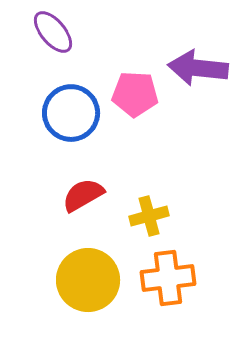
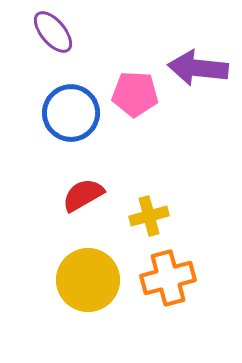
orange cross: rotated 8 degrees counterclockwise
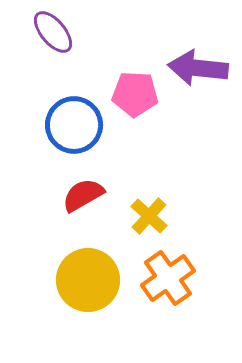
blue circle: moved 3 px right, 12 px down
yellow cross: rotated 33 degrees counterclockwise
orange cross: rotated 20 degrees counterclockwise
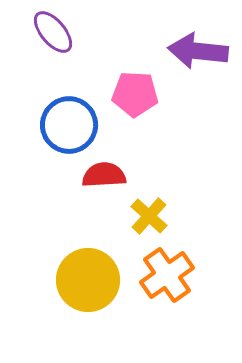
purple arrow: moved 17 px up
blue circle: moved 5 px left
red semicircle: moved 21 px right, 20 px up; rotated 27 degrees clockwise
orange cross: moved 1 px left, 3 px up
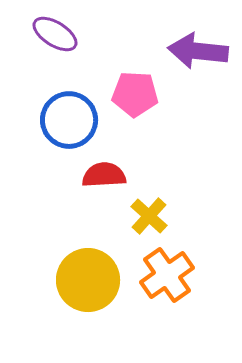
purple ellipse: moved 2 px right, 2 px down; rotated 18 degrees counterclockwise
blue circle: moved 5 px up
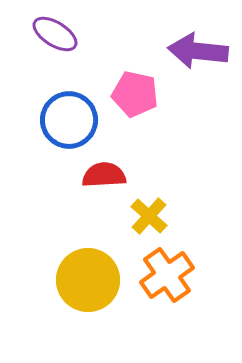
pink pentagon: rotated 9 degrees clockwise
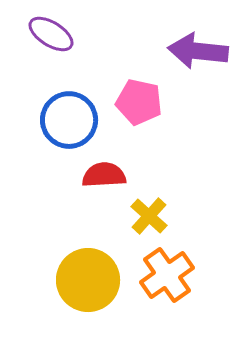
purple ellipse: moved 4 px left
pink pentagon: moved 4 px right, 8 px down
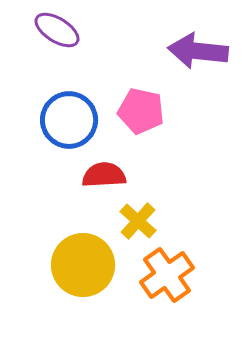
purple ellipse: moved 6 px right, 4 px up
pink pentagon: moved 2 px right, 9 px down
yellow cross: moved 11 px left, 5 px down
yellow circle: moved 5 px left, 15 px up
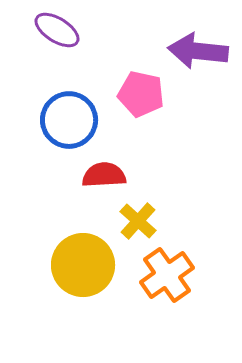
pink pentagon: moved 17 px up
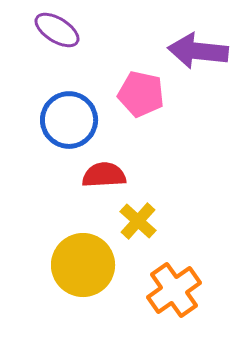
orange cross: moved 7 px right, 15 px down
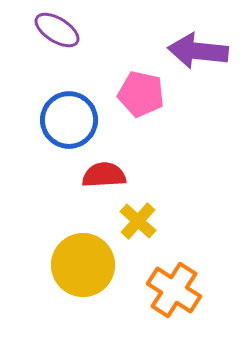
orange cross: rotated 22 degrees counterclockwise
